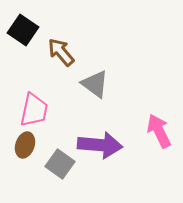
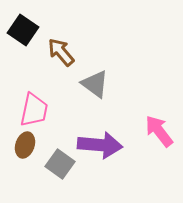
pink arrow: rotated 12 degrees counterclockwise
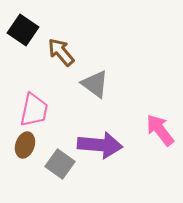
pink arrow: moved 1 px right, 1 px up
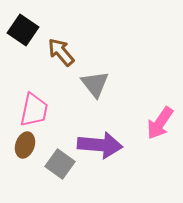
gray triangle: rotated 16 degrees clockwise
pink arrow: moved 7 px up; rotated 108 degrees counterclockwise
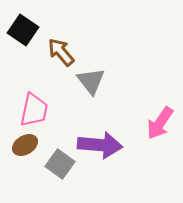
gray triangle: moved 4 px left, 3 px up
brown ellipse: rotated 40 degrees clockwise
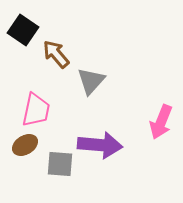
brown arrow: moved 5 px left, 2 px down
gray triangle: rotated 20 degrees clockwise
pink trapezoid: moved 2 px right
pink arrow: moved 1 px right, 1 px up; rotated 12 degrees counterclockwise
gray square: rotated 32 degrees counterclockwise
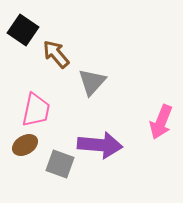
gray triangle: moved 1 px right, 1 px down
gray square: rotated 16 degrees clockwise
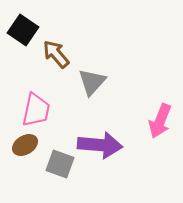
pink arrow: moved 1 px left, 1 px up
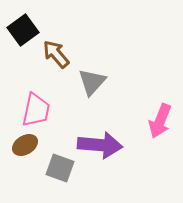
black square: rotated 20 degrees clockwise
gray square: moved 4 px down
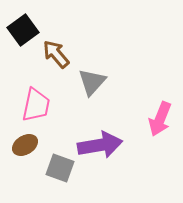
pink trapezoid: moved 5 px up
pink arrow: moved 2 px up
purple arrow: rotated 15 degrees counterclockwise
